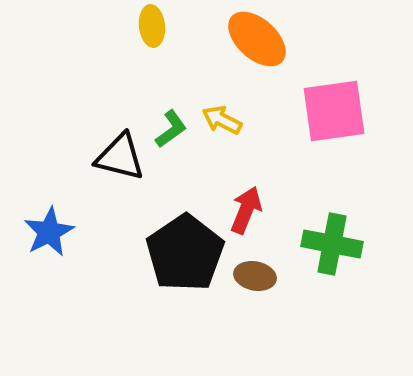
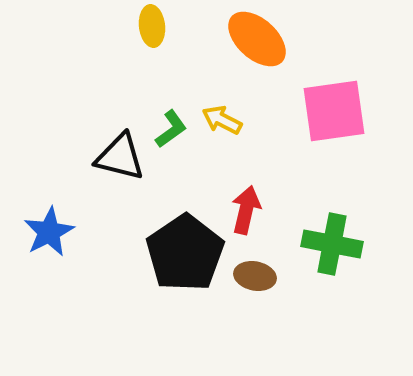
red arrow: rotated 9 degrees counterclockwise
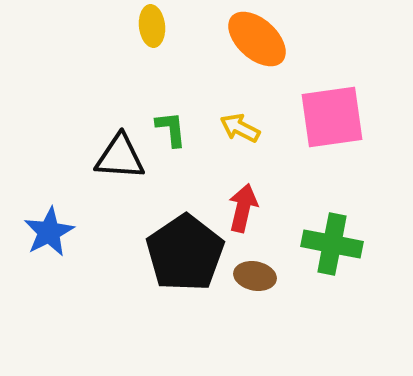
pink square: moved 2 px left, 6 px down
yellow arrow: moved 18 px right, 8 px down
green L-shape: rotated 60 degrees counterclockwise
black triangle: rotated 10 degrees counterclockwise
red arrow: moved 3 px left, 2 px up
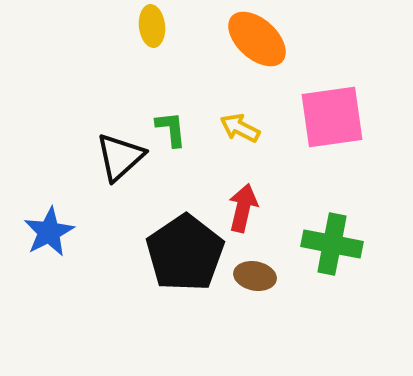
black triangle: rotated 46 degrees counterclockwise
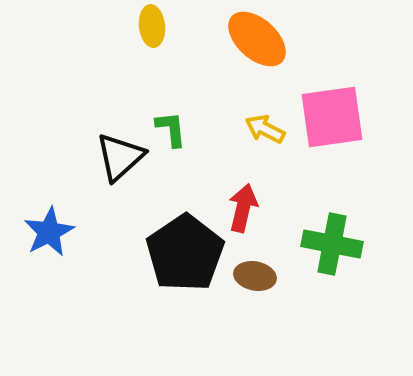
yellow arrow: moved 25 px right, 1 px down
